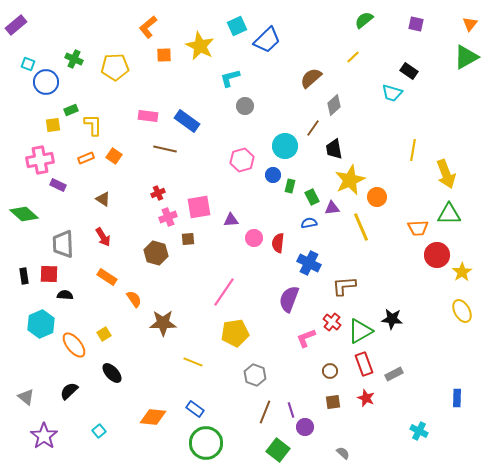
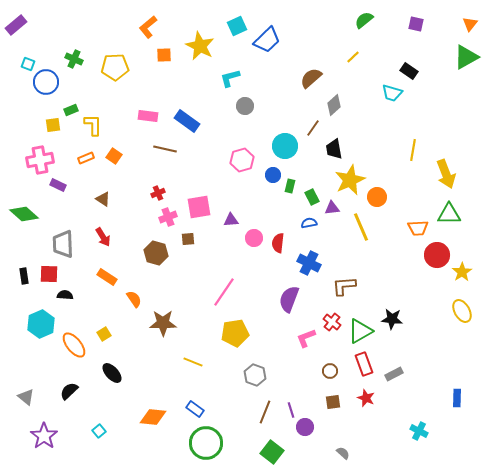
green square at (278, 450): moved 6 px left, 2 px down
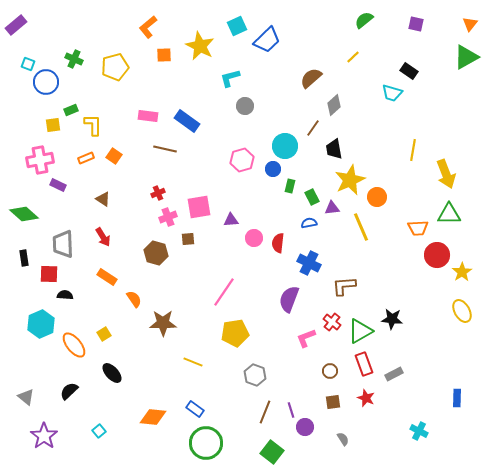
yellow pentagon at (115, 67): rotated 12 degrees counterclockwise
blue circle at (273, 175): moved 6 px up
black rectangle at (24, 276): moved 18 px up
gray semicircle at (343, 453): moved 14 px up; rotated 16 degrees clockwise
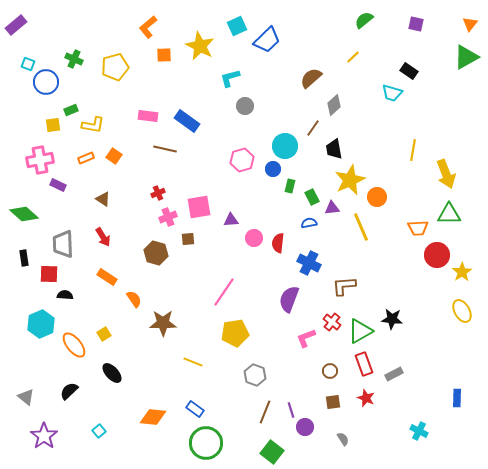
yellow L-shape at (93, 125): rotated 100 degrees clockwise
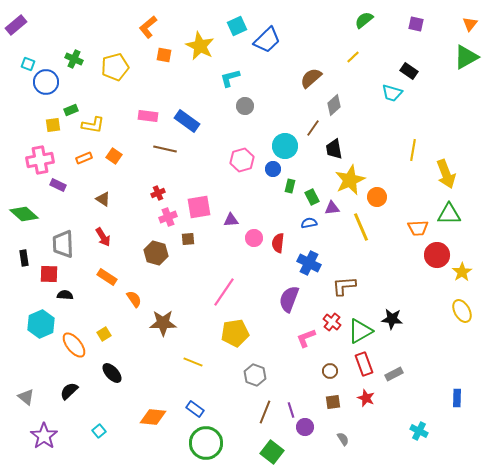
orange square at (164, 55): rotated 14 degrees clockwise
orange rectangle at (86, 158): moved 2 px left
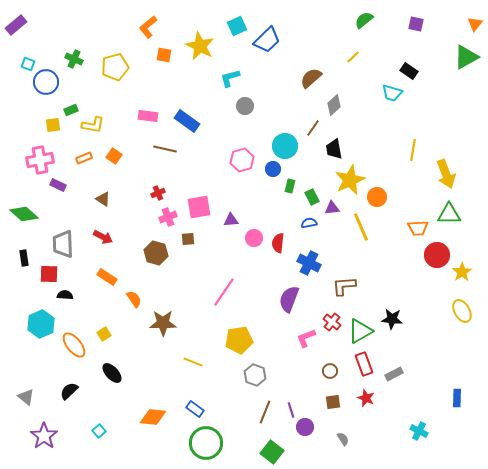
orange triangle at (470, 24): moved 5 px right
red arrow at (103, 237): rotated 30 degrees counterclockwise
yellow pentagon at (235, 333): moved 4 px right, 7 px down
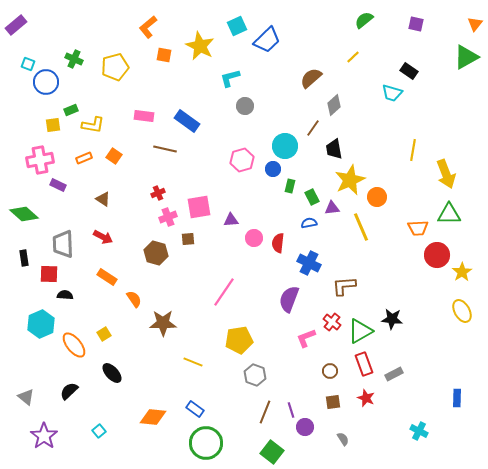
pink rectangle at (148, 116): moved 4 px left
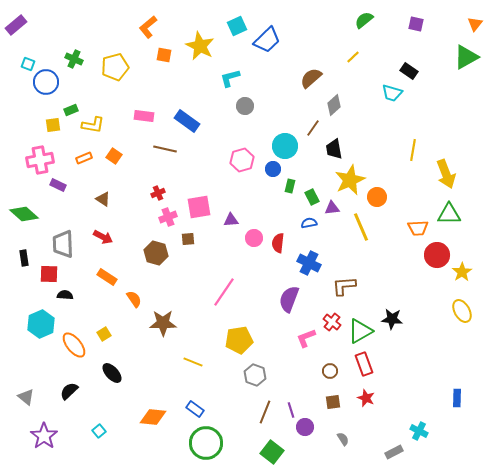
gray rectangle at (394, 374): moved 78 px down
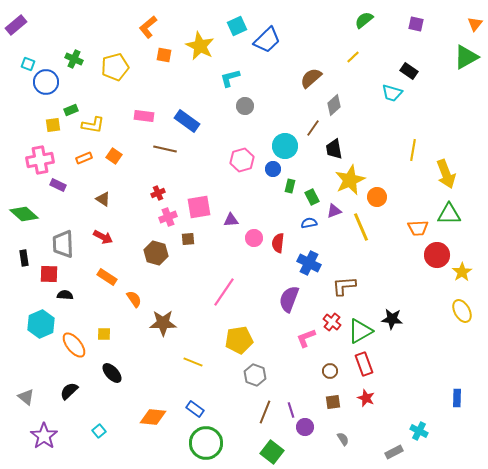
purple triangle at (332, 208): moved 2 px right, 3 px down; rotated 14 degrees counterclockwise
yellow square at (104, 334): rotated 32 degrees clockwise
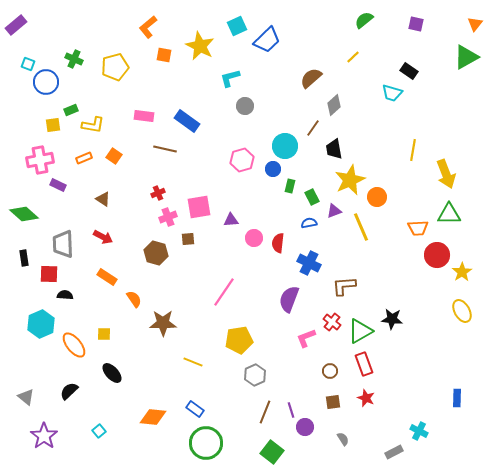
gray hexagon at (255, 375): rotated 15 degrees clockwise
